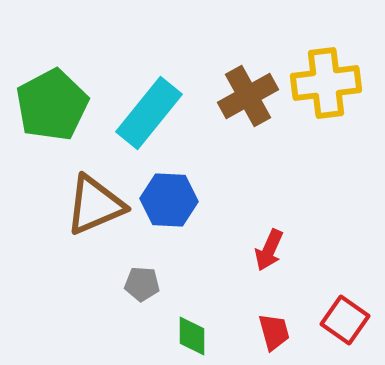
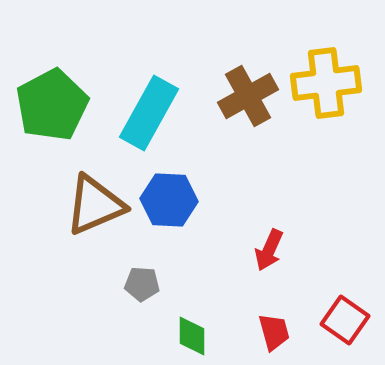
cyan rectangle: rotated 10 degrees counterclockwise
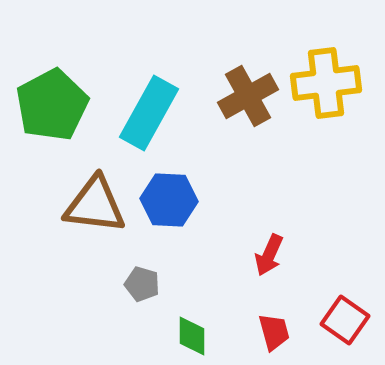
brown triangle: rotated 30 degrees clockwise
red arrow: moved 5 px down
gray pentagon: rotated 12 degrees clockwise
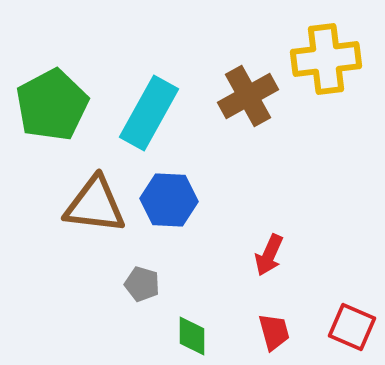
yellow cross: moved 24 px up
red square: moved 7 px right, 7 px down; rotated 12 degrees counterclockwise
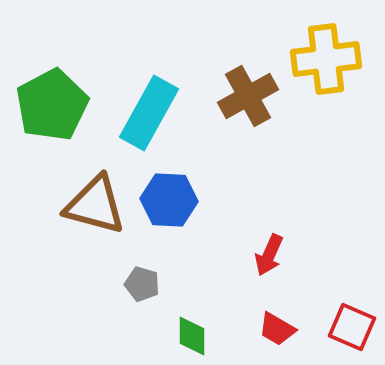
brown triangle: rotated 8 degrees clockwise
red trapezoid: moved 3 px right, 3 px up; rotated 135 degrees clockwise
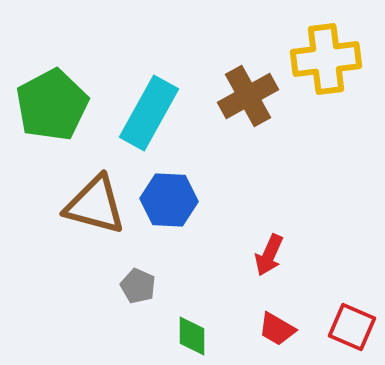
gray pentagon: moved 4 px left, 2 px down; rotated 8 degrees clockwise
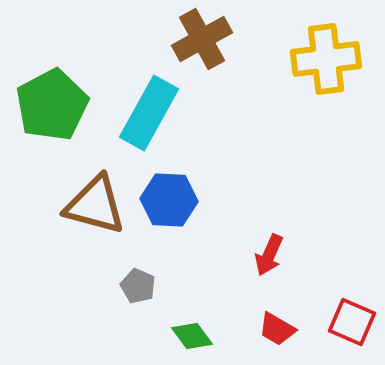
brown cross: moved 46 px left, 57 px up
red square: moved 5 px up
green diamond: rotated 36 degrees counterclockwise
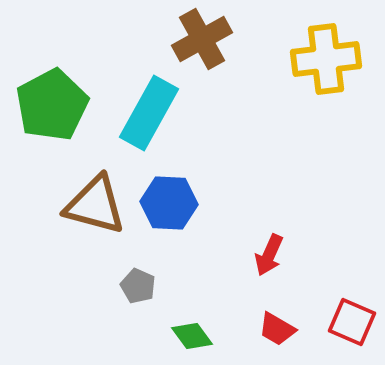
blue hexagon: moved 3 px down
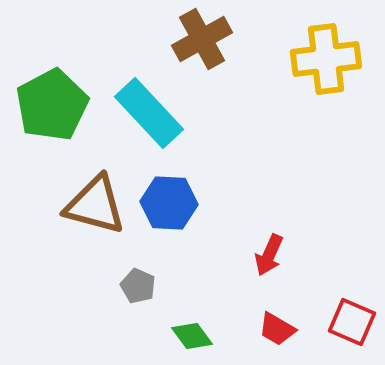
cyan rectangle: rotated 72 degrees counterclockwise
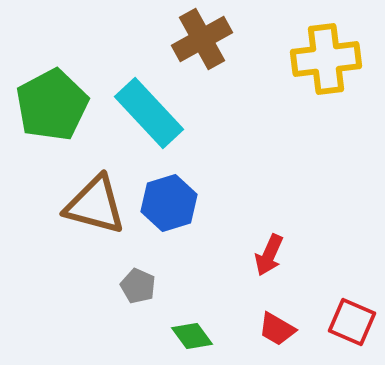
blue hexagon: rotated 20 degrees counterclockwise
